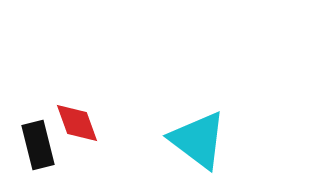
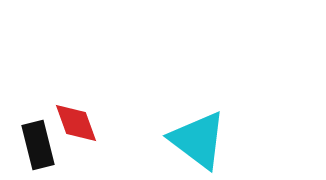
red diamond: moved 1 px left
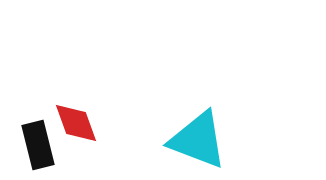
cyan triangle: rotated 16 degrees counterclockwise
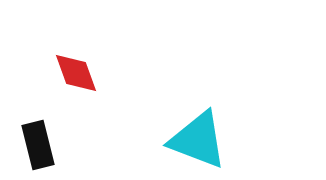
red diamond: moved 50 px up
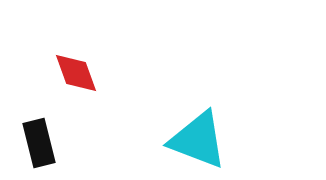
black rectangle: moved 1 px right, 2 px up
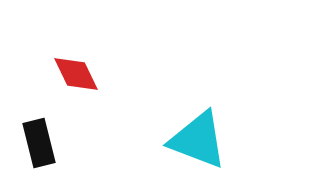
red diamond: moved 1 px down; rotated 6 degrees counterclockwise
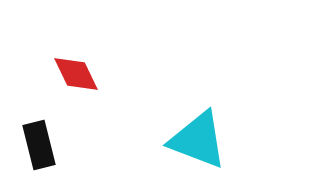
black rectangle: moved 2 px down
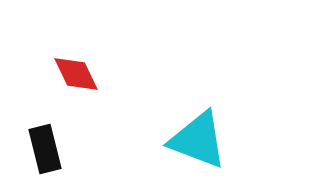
black rectangle: moved 6 px right, 4 px down
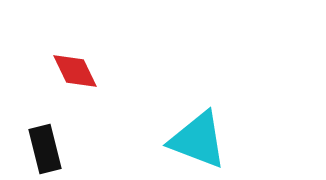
red diamond: moved 1 px left, 3 px up
